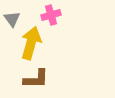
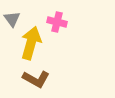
pink cross: moved 6 px right, 7 px down; rotated 30 degrees clockwise
brown L-shape: rotated 28 degrees clockwise
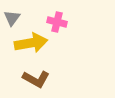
gray triangle: moved 1 px up; rotated 12 degrees clockwise
yellow arrow: rotated 64 degrees clockwise
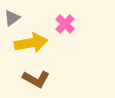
gray triangle: rotated 18 degrees clockwise
pink cross: moved 8 px right, 2 px down; rotated 30 degrees clockwise
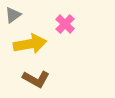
gray triangle: moved 1 px right, 3 px up
yellow arrow: moved 1 px left, 1 px down
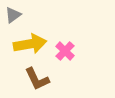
pink cross: moved 27 px down
brown L-shape: moved 1 px right; rotated 36 degrees clockwise
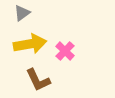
gray triangle: moved 9 px right, 2 px up
brown L-shape: moved 1 px right, 1 px down
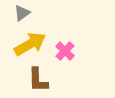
yellow arrow: rotated 20 degrees counterclockwise
brown L-shape: rotated 24 degrees clockwise
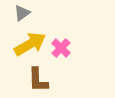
pink cross: moved 4 px left, 3 px up
